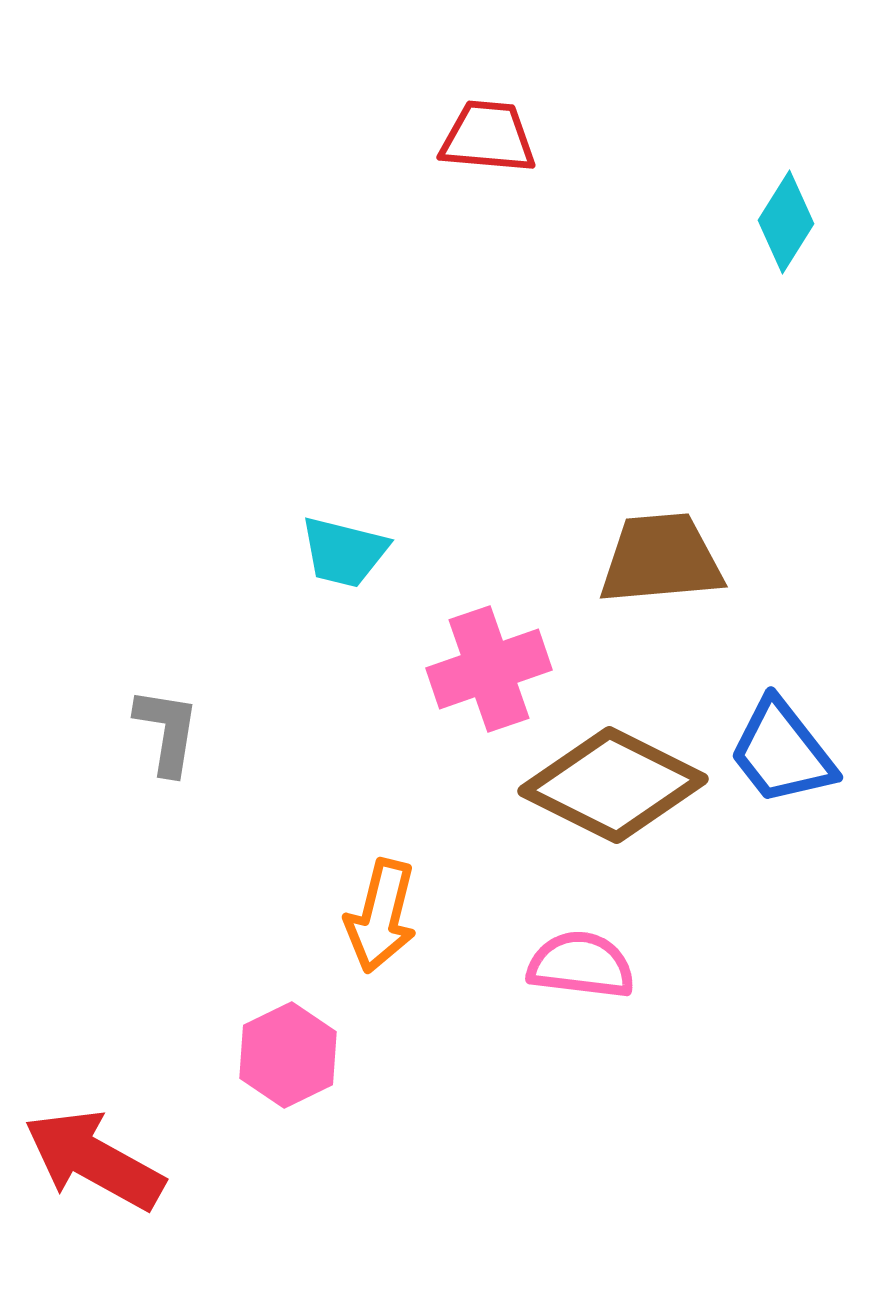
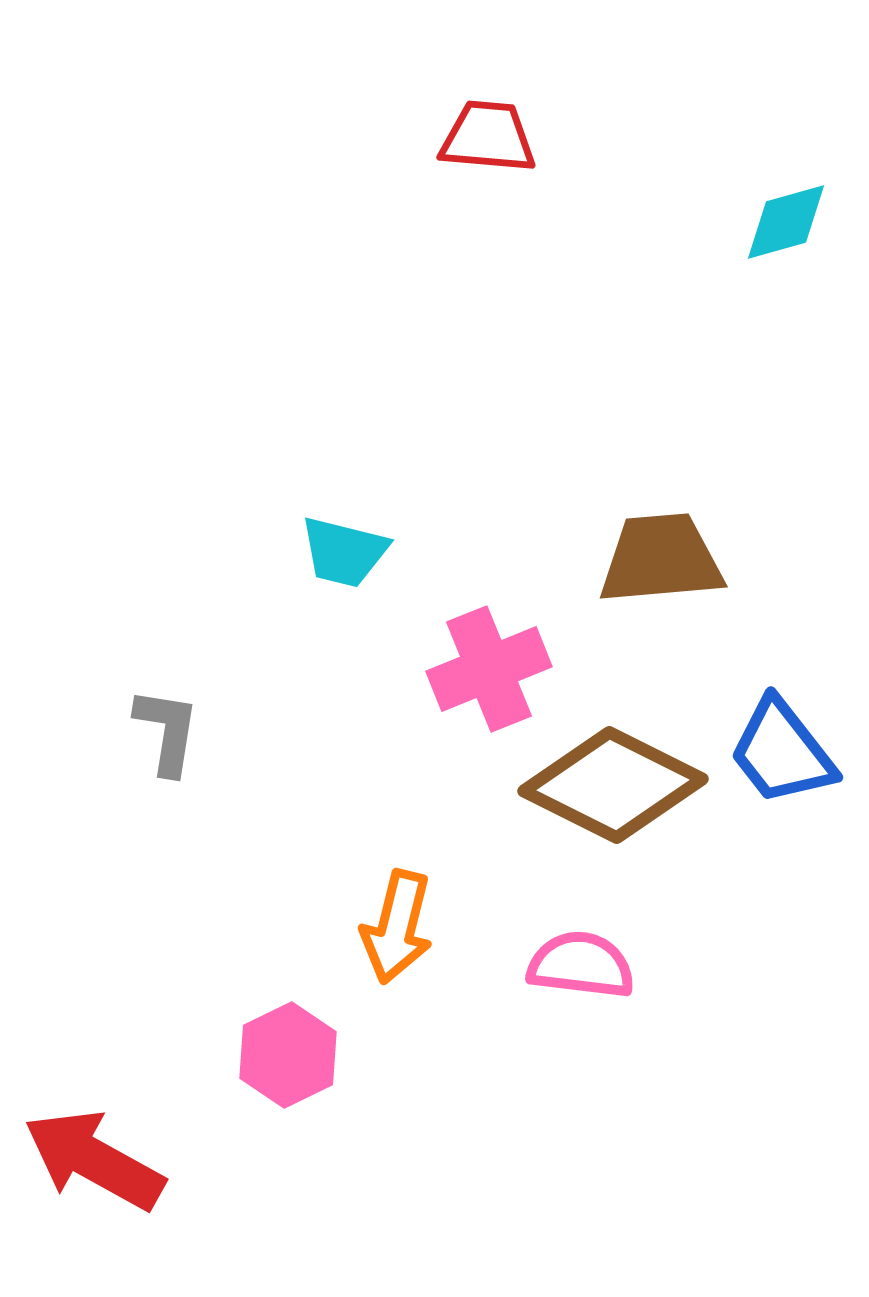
cyan diamond: rotated 42 degrees clockwise
pink cross: rotated 3 degrees counterclockwise
orange arrow: moved 16 px right, 11 px down
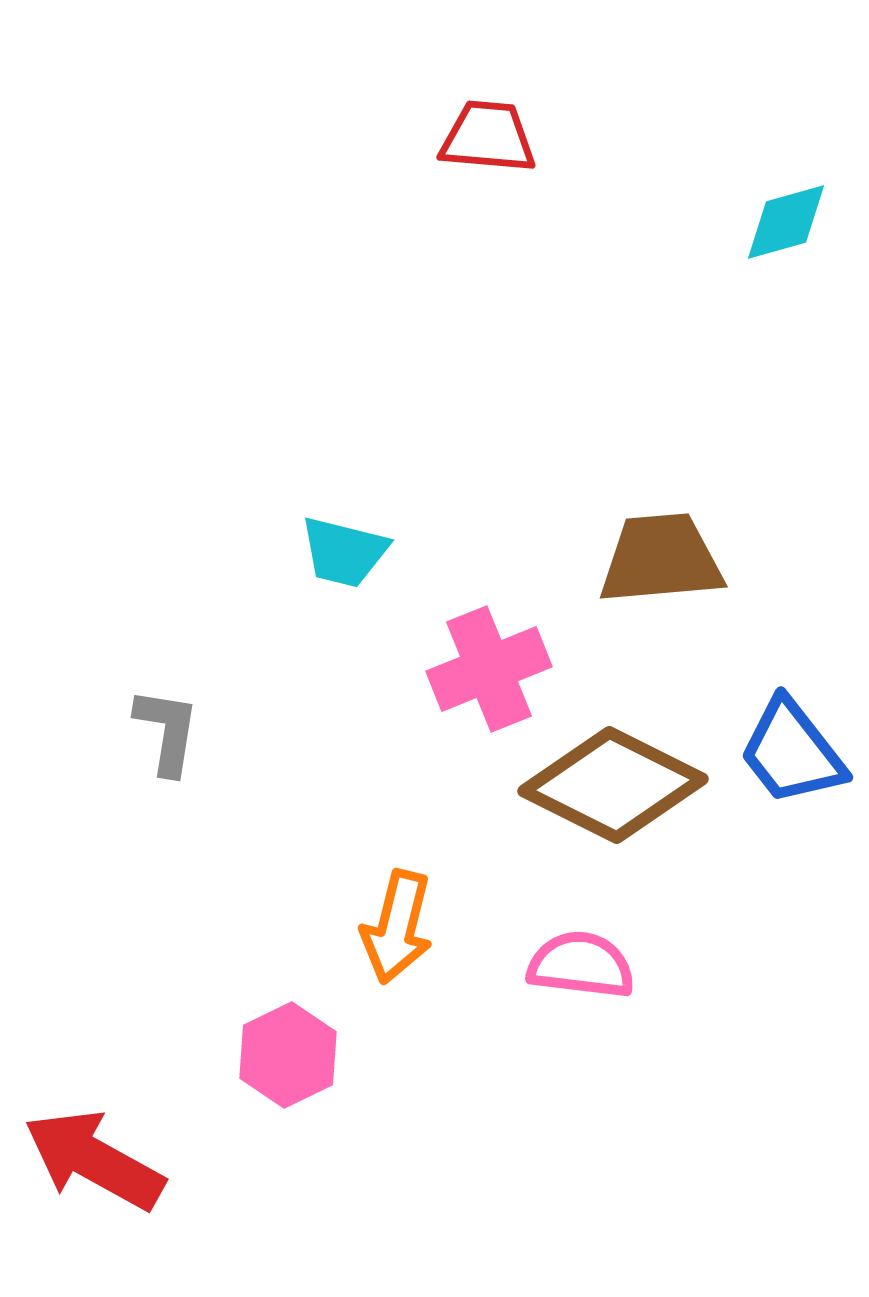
blue trapezoid: moved 10 px right
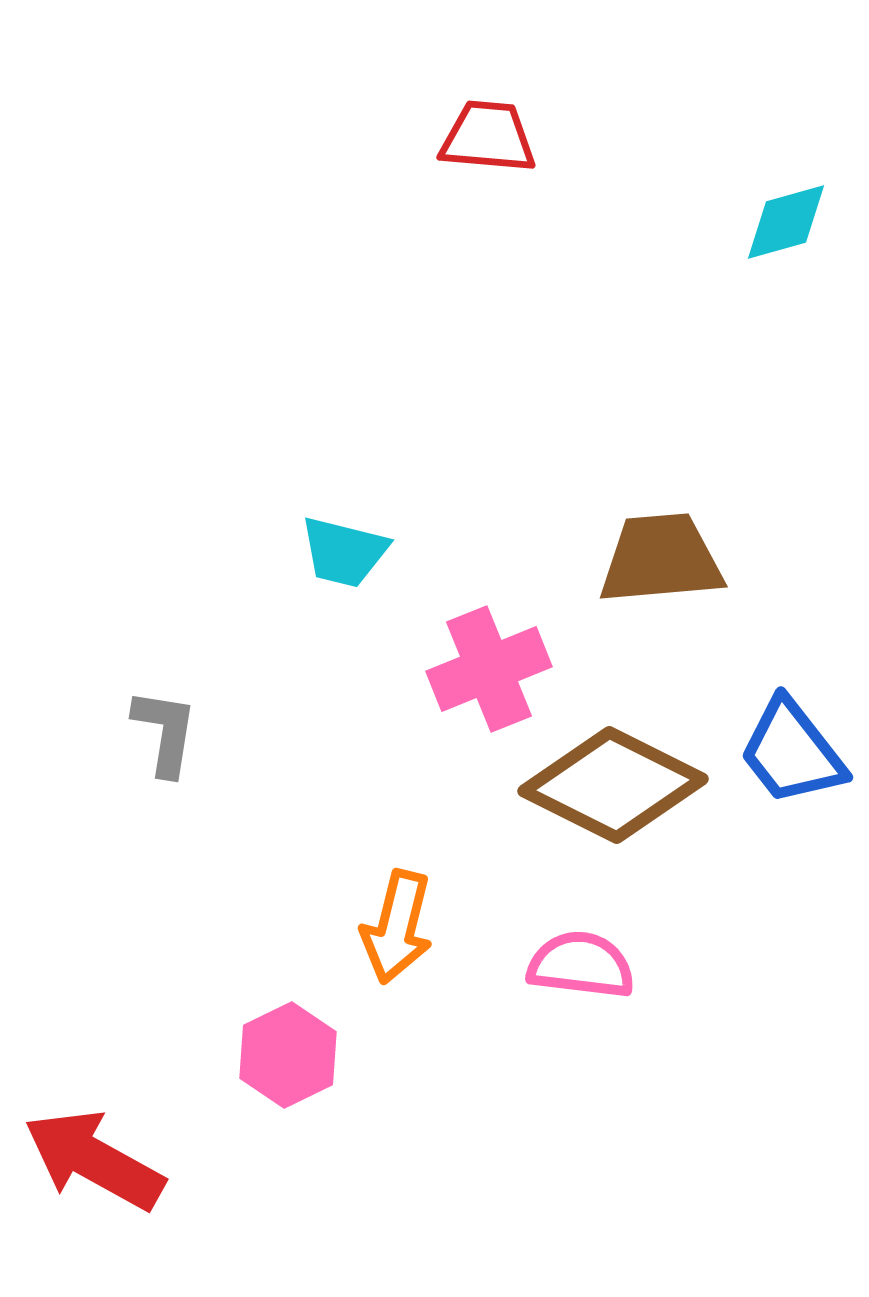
gray L-shape: moved 2 px left, 1 px down
